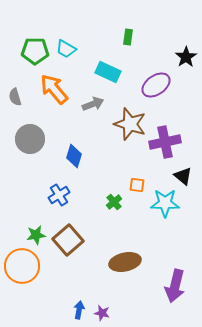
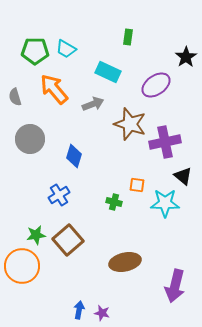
green cross: rotated 35 degrees counterclockwise
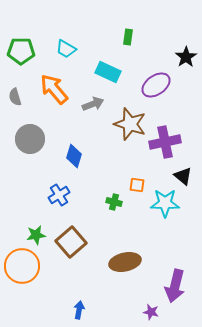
green pentagon: moved 14 px left
brown square: moved 3 px right, 2 px down
purple star: moved 49 px right, 1 px up
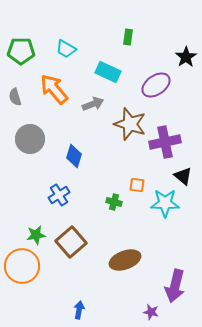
brown ellipse: moved 2 px up; rotated 8 degrees counterclockwise
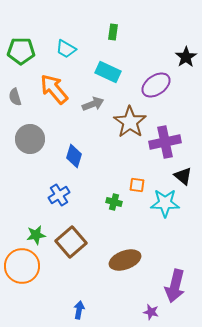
green rectangle: moved 15 px left, 5 px up
brown star: moved 2 px up; rotated 16 degrees clockwise
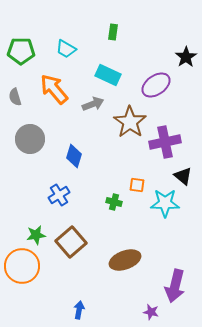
cyan rectangle: moved 3 px down
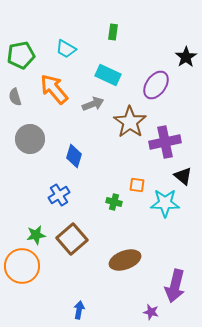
green pentagon: moved 4 px down; rotated 12 degrees counterclockwise
purple ellipse: rotated 20 degrees counterclockwise
brown square: moved 1 px right, 3 px up
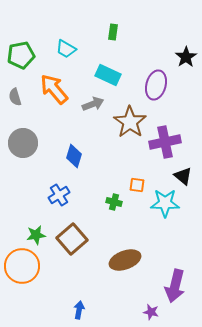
purple ellipse: rotated 20 degrees counterclockwise
gray circle: moved 7 px left, 4 px down
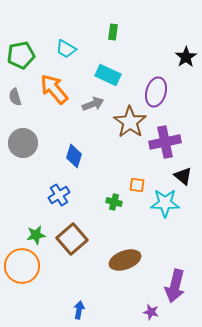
purple ellipse: moved 7 px down
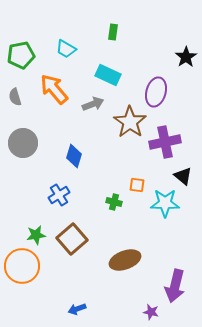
blue arrow: moved 2 px left, 1 px up; rotated 120 degrees counterclockwise
